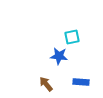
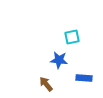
blue star: moved 4 px down
blue rectangle: moved 3 px right, 4 px up
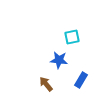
blue rectangle: moved 3 px left, 2 px down; rotated 63 degrees counterclockwise
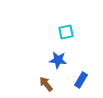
cyan square: moved 6 px left, 5 px up
blue star: moved 1 px left
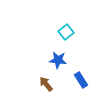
cyan square: rotated 28 degrees counterclockwise
blue rectangle: rotated 63 degrees counterclockwise
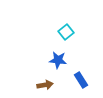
brown arrow: moved 1 px left, 1 px down; rotated 119 degrees clockwise
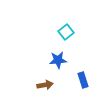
blue star: rotated 12 degrees counterclockwise
blue rectangle: moved 2 px right; rotated 14 degrees clockwise
